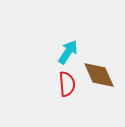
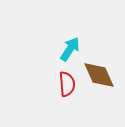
cyan arrow: moved 2 px right, 3 px up
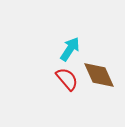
red semicircle: moved 5 px up; rotated 35 degrees counterclockwise
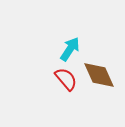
red semicircle: moved 1 px left
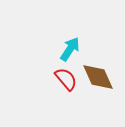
brown diamond: moved 1 px left, 2 px down
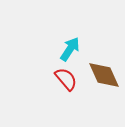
brown diamond: moved 6 px right, 2 px up
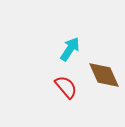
red semicircle: moved 8 px down
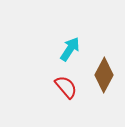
brown diamond: rotated 52 degrees clockwise
